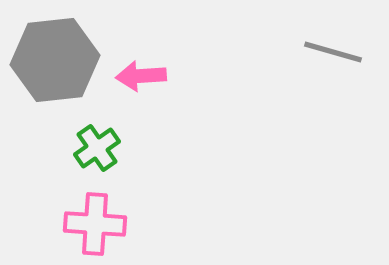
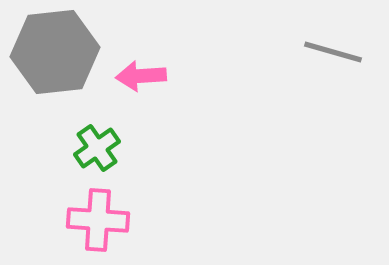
gray hexagon: moved 8 px up
pink cross: moved 3 px right, 4 px up
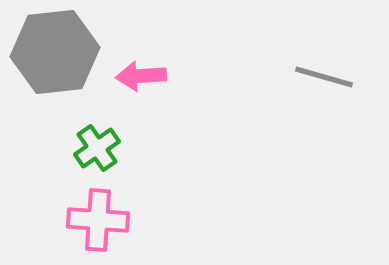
gray line: moved 9 px left, 25 px down
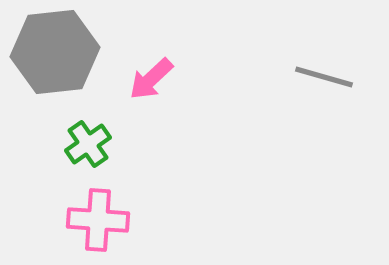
pink arrow: moved 10 px right, 3 px down; rotated 39 degrees counterclockwise
green cross: moved 9 px left, 4 px up
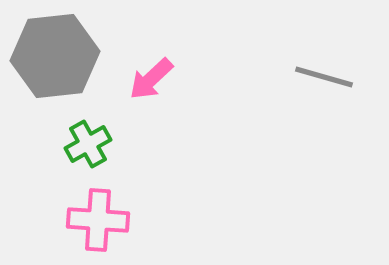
gray hexagon: moved 4 px down
green cross: rotated 6 degrees clockwise
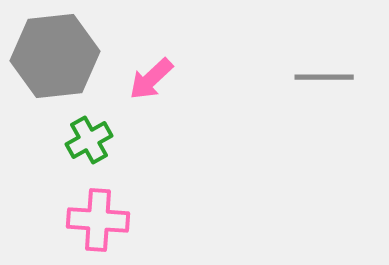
gray line: rotated 16 degrees counterclockwise
green cross: moved 1 px right, 4 px up
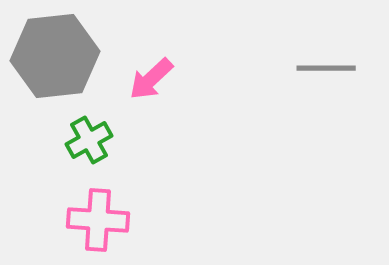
gray line: moved 2 px right, 9 px up
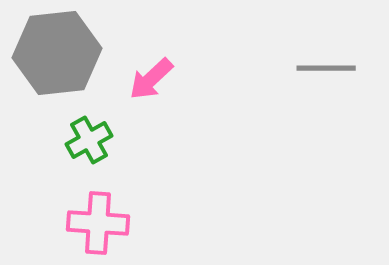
gray hexagon: moved 2 px right, 3 px up
pink cross: moved 3 px down
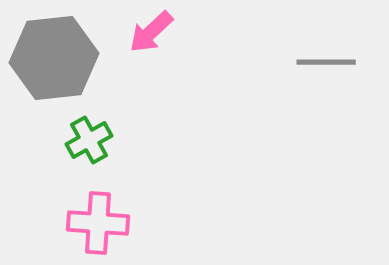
gray hexagon: moved 3 px left, 5 px down
gray line: moved 6 px up
pink arrow: moved 47 px up
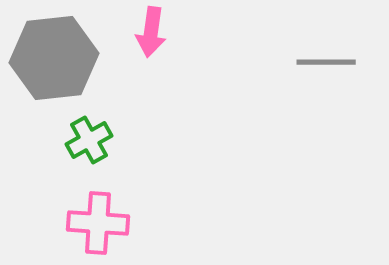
pink arrow: rotated 39 degrees counterclockwise
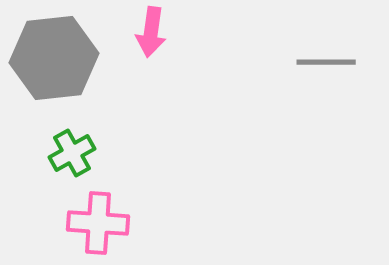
green cross: moved 17 px left, 13 px down
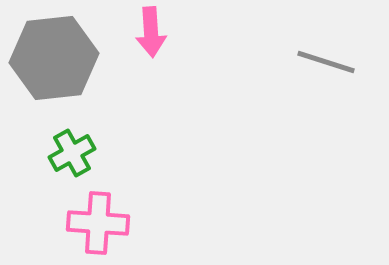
pink arrow: rotated 12 degrees counterclockwise
gray line: rotated 18 degrees clockwise
